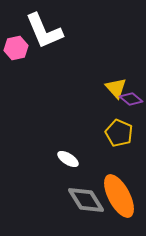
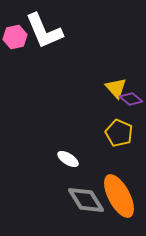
pink hexagon: moved 1 px left, 11 px up
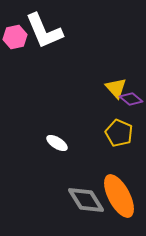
white ellipse: moved 11 px left, 16 px up
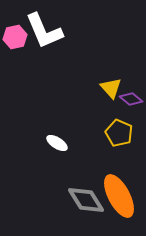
yellow triangle: moved 5 px left
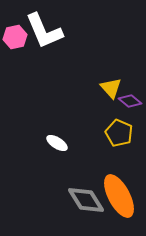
purple diamond: moved 1 px left, 2 px down
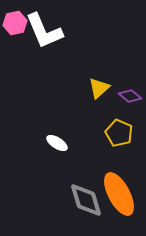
pink hexagon: moved 14 px up
yellow triangle: moved 12 px left; rotated 30 degrees clockwise
purple diamond: moved 5 px up
orange ellipse: moved 2 px up
gray diamond: rotated 15 degrees clockwise
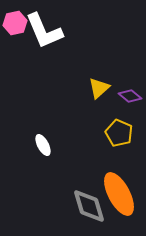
white ellipse: moved 14 px left, 2 px down; rotated 30 degrees clockwise
gray diamond: moved 3 px right, 6 px down
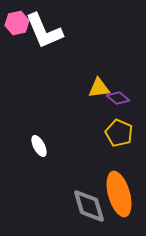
pink hexagon: moved 2 px right
yellow triangle: rotated 35 degrees clockwise
purple diamond: moved 12 px left, 2 px down
white ellipse: moved 4 px left, 1 px down
orange ellipse: rotated 12 degrees clockwise
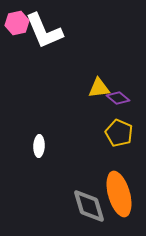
white ellipse: rotated 30 degrees clockwise
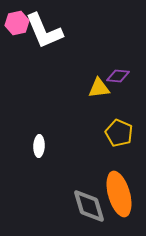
purple diamond: moved 22 px up; rotated 35 degrees counterclockwise
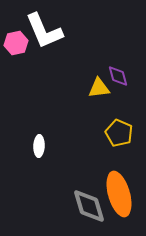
pink hexagon: moved 1 px left, 20 px down
purple diamond: rotated 70 degrees clockwise
